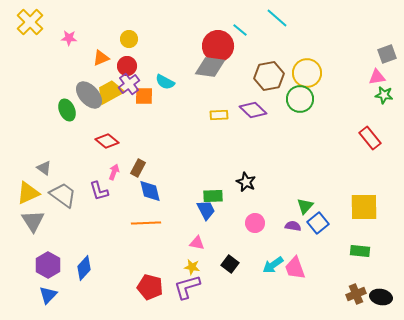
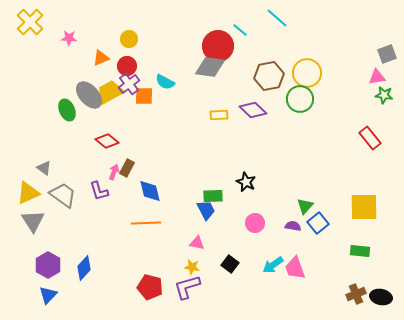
brown rectangle at (138, 168): moved 11 px left
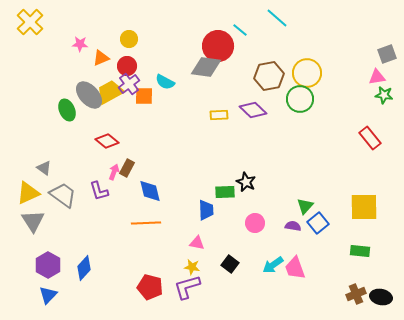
pink star at (69, 38): moved 11 px right, 6 px down
gray diamond at (210, 67): moved 4 px left
green rectangle at (213, 196): moved 12 px right, 4 px up
blue trapezoid at (206, 210): rotated 25 degrees clockwise
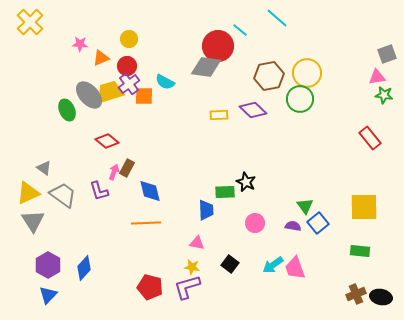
yellow trapezoid at (110, 92): rotated 12 degrees clockwise
green triangle at (305, 206): rotated 18 degrees counterclockwise
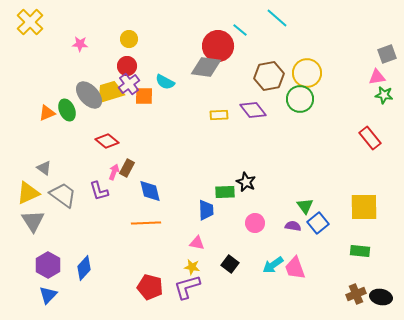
orange triangle at (101, 58): moved 54 px left, 55 px down
purple diamond at (253, 110): rotated 8 degrees clockwise
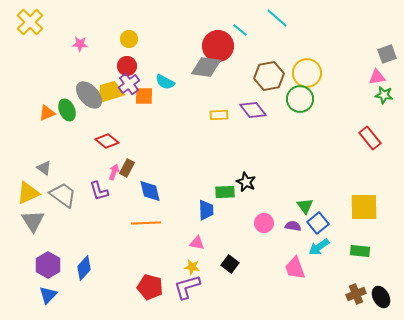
pink circle at (255, 223): moved 9 px right
cyan arrow at (273, 265): moved 46 px right, 18 px up
black ellipse at (381, 297): rotated 50 degrees clockwise
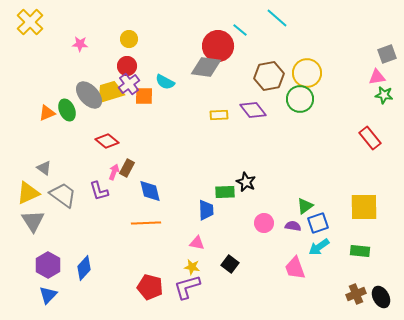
green triangle at (305, 206): rotated 30 degrees clockwise
blue square at (318, 223): rotated 20 degrees clockwise
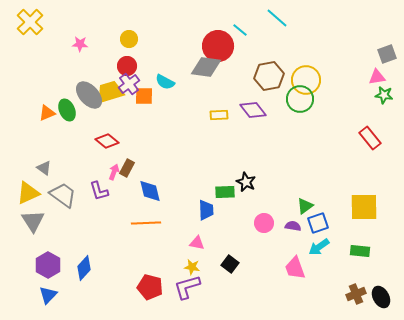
yellow circle at (307, 73): moved 1 px left, 7 px down
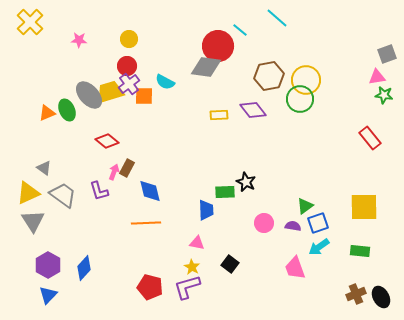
pink star at (80, 44): moved 1 px left, 4 px up
yellow star at (192, 267): rotated 21 degrees clockwise
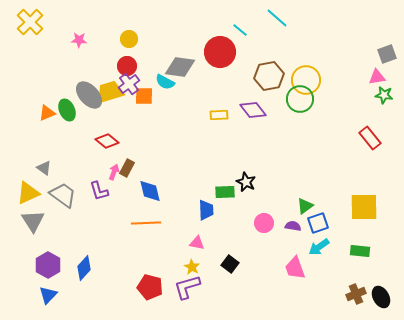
red circle at (218, 46): moved 2 px right, 6 px down
gray diamond at (206, 67): moved 26 px left
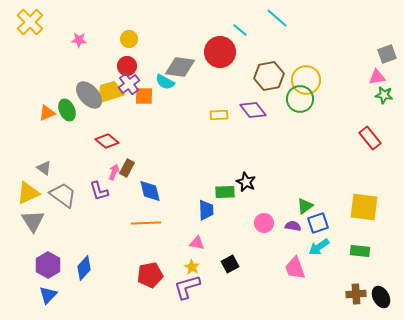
yellow square at (364, 207): rotated 8 degrees clockwise
black square at (230, 264): rotated 24 degrees clockwise
red pentagon at (150, 287): moved 12 px up; rotated 25 degrees counterclockwise
brown cross at (356, 294): rotated 18 degrees clockwise
